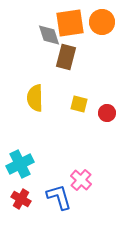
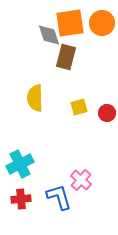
orange circle: moved 1 px down
yellow square: moved 3 px down; rotated 30 degrees counterclockwise
red cross: rotated 36 degrees counterclockwise
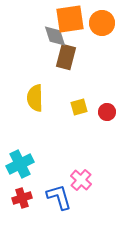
orange square: moved 4 px up
gray diamond: moved 6 px right, 1 px down
red circle: moved 1 px up
red cross: moved 1 px right, 1 px up; rotated 12 degrees counterclockwise
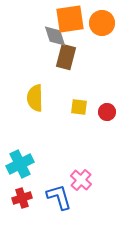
yellow square: rotated 24 degrees clockwise
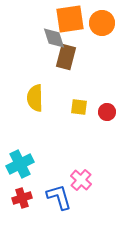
gray diamond: moved 1 px left, 2 px down
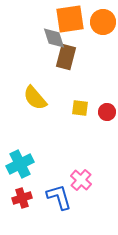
orange circle: moved 1 px right, 1 px up
yellow semicircle: rotated 40 degrees counterclockwise
yellow square: moved 1 px right, 1 px down
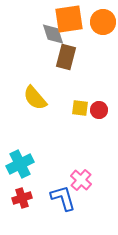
orange square: moved 1 px left
gray diamond: moved 1 px left, 4 px up
red circle: moved 8 px left, 2 px up
blue L-shape: moved 4 px right, 1 px down
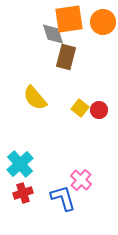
yellow square: rotated 30 degrees clockwise
cyan cross: rotated 16 degrees counterclockwise
red cross: moved 1 px right, 5 px up
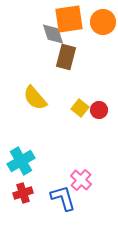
cyan cross: moved 1 px right, 3 px up; rotated 12 degrees clockwise
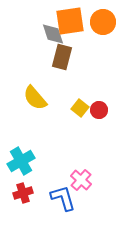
orange square: moved 1 px right, 2 px down
brown rectangle: moved 4 px left
